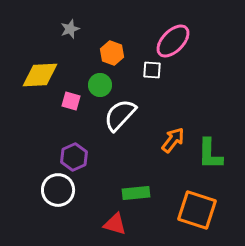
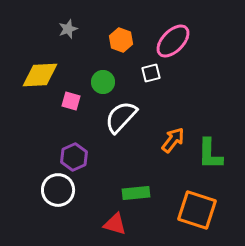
gray star: moved 2 px left
orange hexagon: moved 9 px right, 13 px up
white square: moved 1 px left, 3 px down; rotated 18 degrees counterclockwise
green circle: moved 3 px right, 3 px up
white semicircle: moved 1 px right, 2 px down
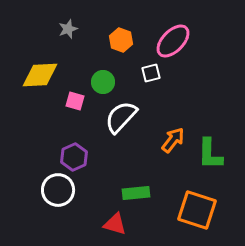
pink square: moved 4 px right
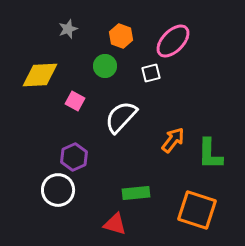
orange hexagon: moved 4 px up
green circle: moved 2 px right, 16 px up
pink square: rotated 12 degrees clockwise
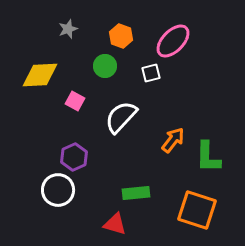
green L-shape: moved 2 px left, 3 px down
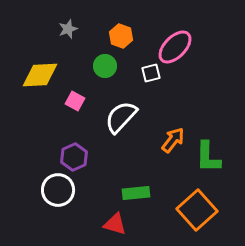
pink ellipse: moved 2 px right, 6 px down
orange square: rotated 30 degrees clockwise
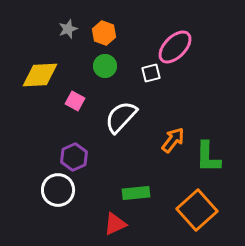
orange hexagon: moved 17 px left, 3 px up
red triangle: rotated 40 degrees counterclockwise
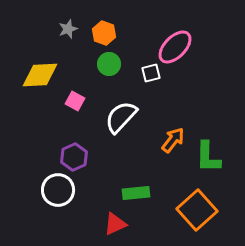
green circle: moved 4 px right, 2 px up
